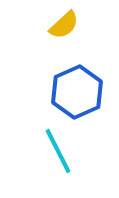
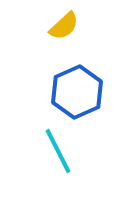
yellow semicircle: moved 1 px down
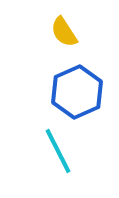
yellow semicircle: moved 6 px down; rotated 100 degrees clockwise
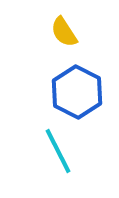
blue hexagon: rotated 9 degrees counterclockwise
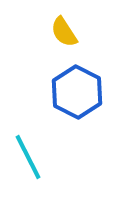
cyan line: moved 30 px left, 6 px down
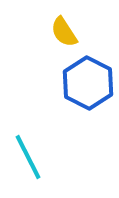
blue hexagon: moved 11 px right, 9 px up
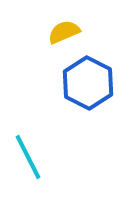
yellow semicircle: rotated 100 degrees clockwise
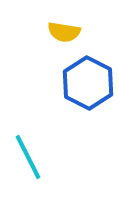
yellow semicircle: rotated 148 degrees counterclockwise
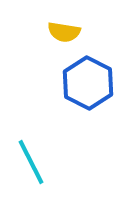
cyan line: moved 3 px right, 5 px down
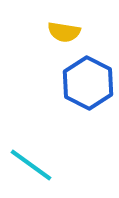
cyan line: moved 3 px down; rotated 27 degrees counterclockwise
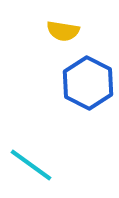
yellow semicircle: moved 1 px left, 1 px up
